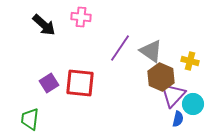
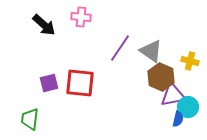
purple square: rotated 18 degrees clockwise
purple triangle: rotated 36 degrees clockwise
cyan circle: moved 5 px left, 3 px down
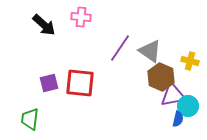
gray triangle: moved 1 px left
cyan circle: moved 1 px up
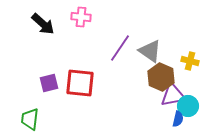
black arrow: moved 1 px left, 1 px up
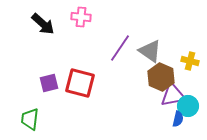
red square: rotated 8 degrees clockwise
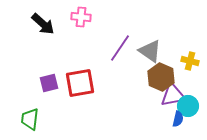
red square: rotated 24 degrees counterclockwise
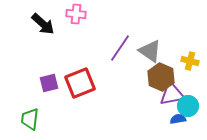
pink cross: moved 5 px left, 3 px up
red square: rotated 12 degrees counterclockwise
purple triangle: moved 1 px left, 1 px up
blue semicircle: rotated 112 degrees counterclockwise
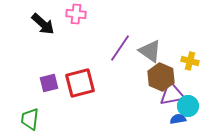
red square: rotated 8 degrees clockwise
